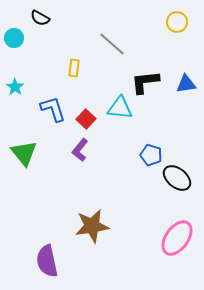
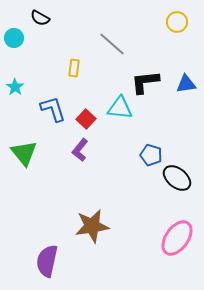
purple semicircle: rotated 24 degrees clockwise
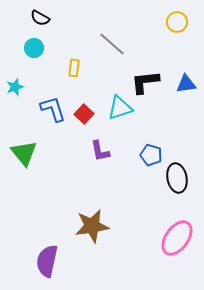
cyan circle: moved 20 px right, 10 px down
cyan star: rotated 18 degrees clockwise
cyan triangle: rotated 24 degrees counterclockwise
red square: moved 2 px left, 5 px up
purple L-shape: moved 20 px right, 1 px down; rotated 50 degrees counterclockwise
black ellipse: rotated 40 degrees clockwise
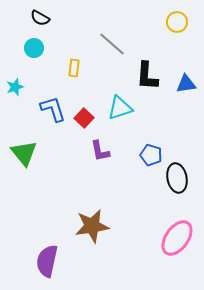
black L-shape: moved 2 px right, 6 px up; rotated 80 degrees counterclockwise
red square: moved 4 px down
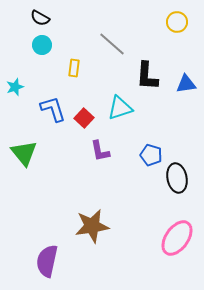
cyan circle: moved 8 px right, 3 px up
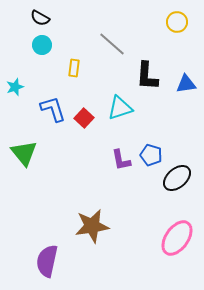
purple L-shape: moved 21 px right, 9 px down
black ellipse: rotated 60 degrees clockwise
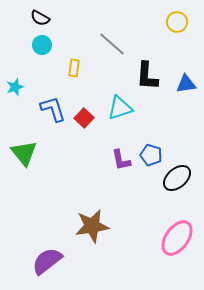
purple semicircle: rotated 40 degrees clockwise
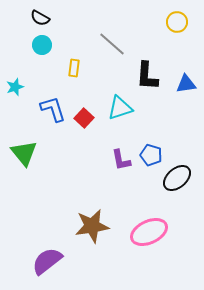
pink ellipse: moved 28 px left, 6 px up; rotated 30 degrees clockwise
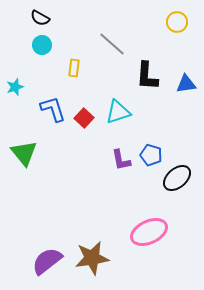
cyan triangle: moved 2 px left, 4 px down
brown star: moved 32 px down
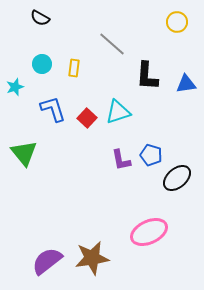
cyan circle: moved 19 px down
red square: moved 3 px right
